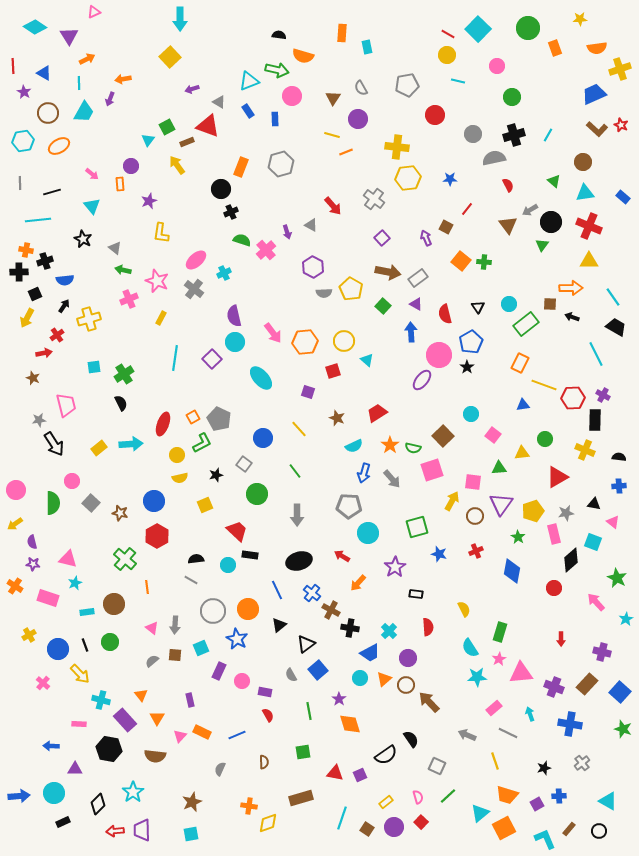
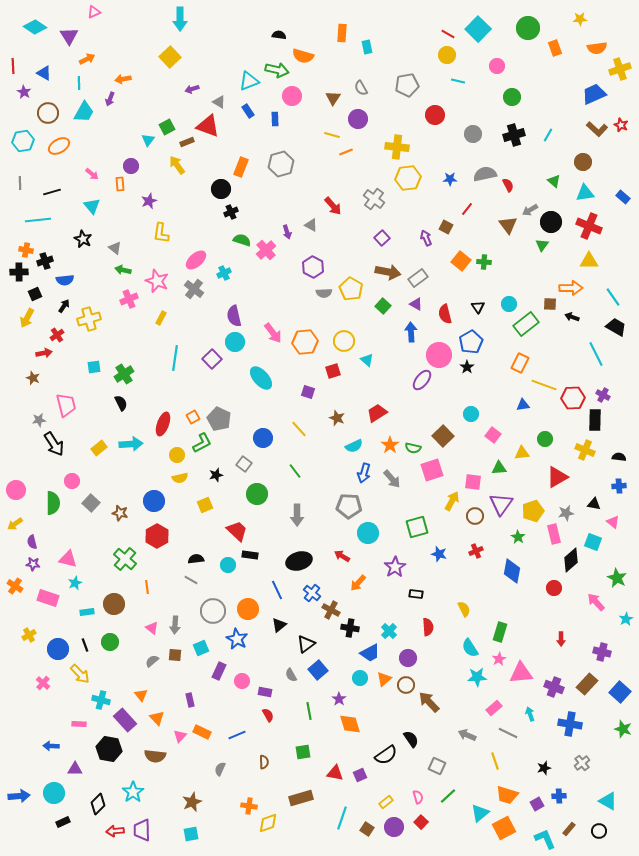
gray semicircle at (494, 158): moved 9 px left, 16 px down
orange triangle at (157, 718): rotated 14 degrees counterclockwise
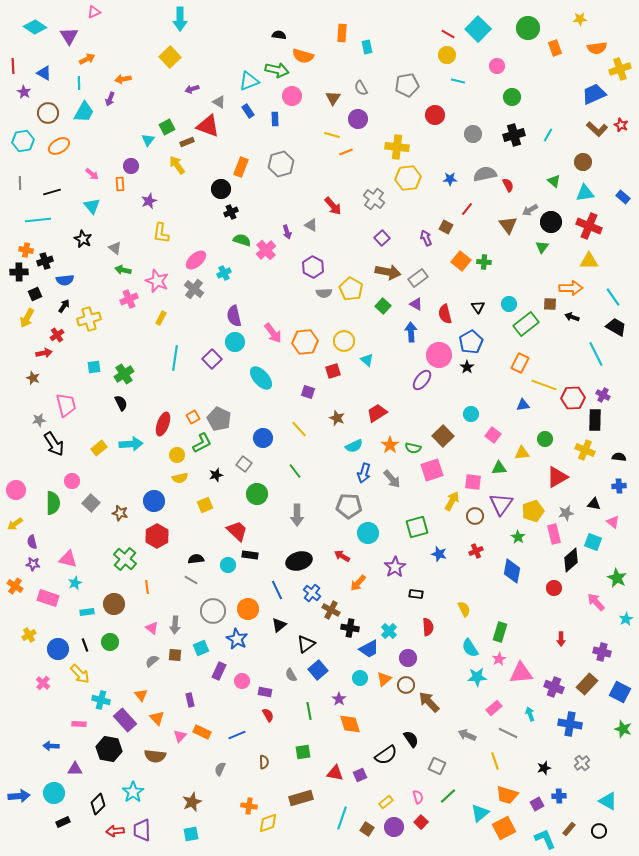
green triangle at (542, 245): moved 2 px down
blue trapezoid at (370, 653): moved 1 px left, 4 px up
blue square at (620, 692): rotated 15 degrees counterclockwise
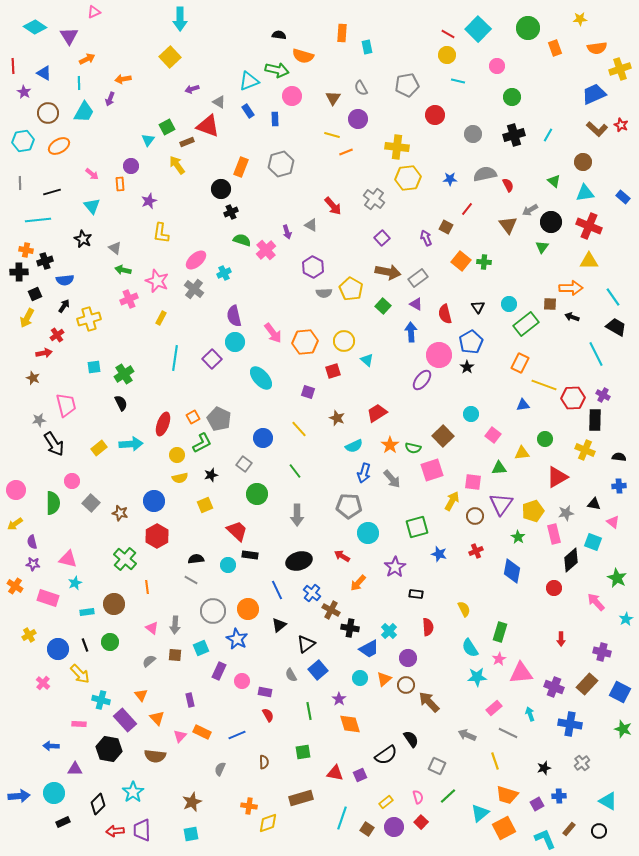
black star at (216, 475): moved 5 px left
gray semicircle at (152, 661): moved 3 px left
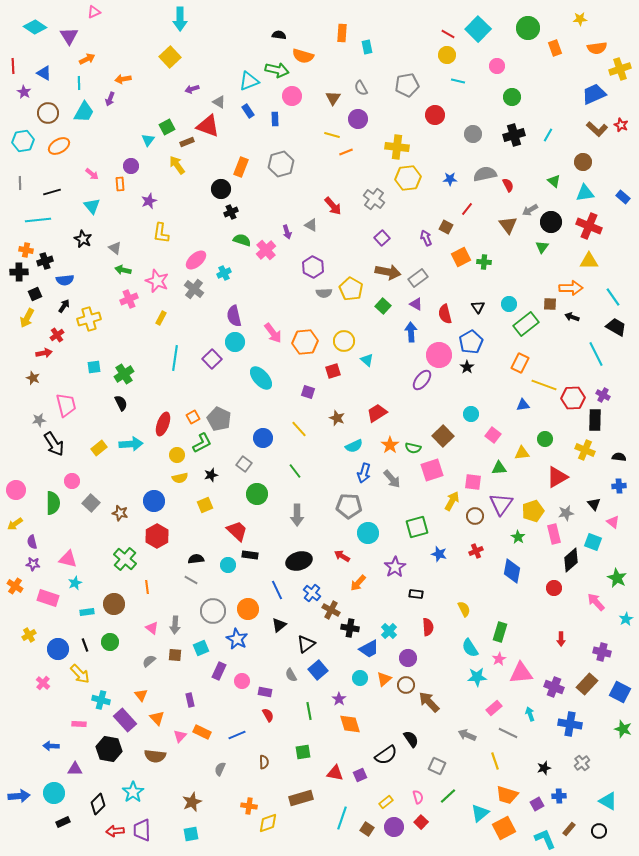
orange square at (461, 261): moved 4 px up; rotated 24 degrees clockwise
black triangle at (594, 504): rotated 40 degrees clockwise
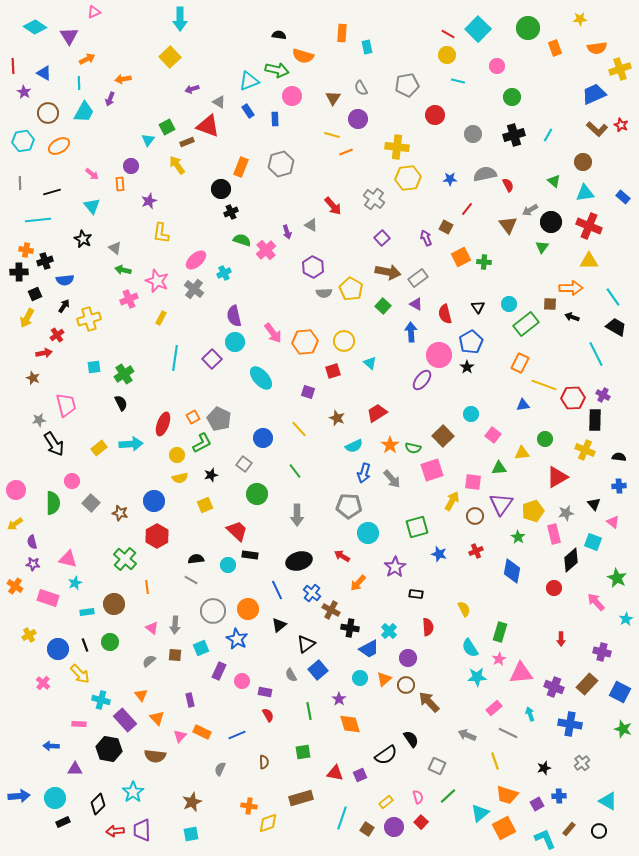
cyan triangle at (367, 360): moved 3 px right, 3 px down
cyan circle at (54, 793): moved 1 px right, 5 px down
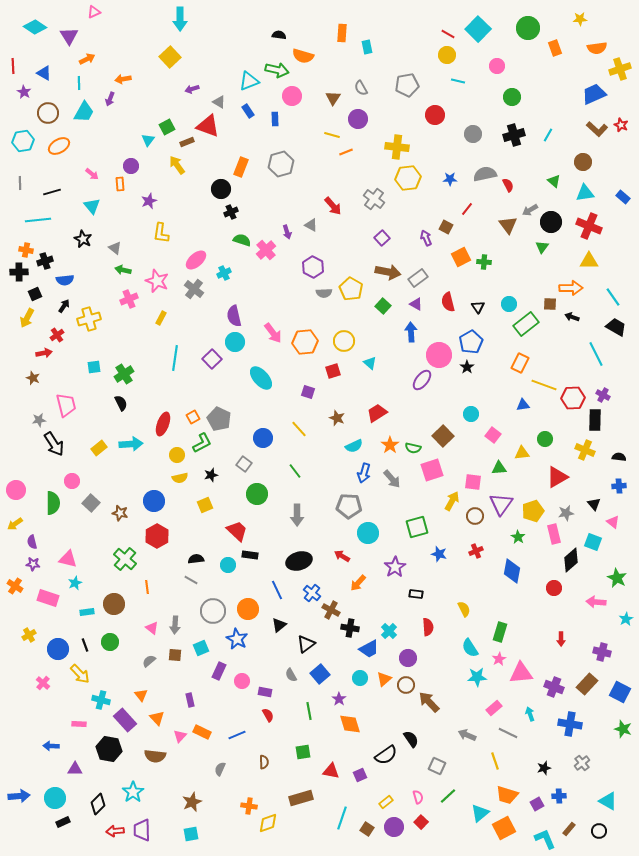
red semicircle at (445, 314): moved 3 px right, 12 px up
pink arrow at (596, 602): rotated 42 degrees counterclockwise
blue square at (318, 670): moved 2 px right, 4 px down
red triangle at (335, 773): moved 4 px left, 2 px up
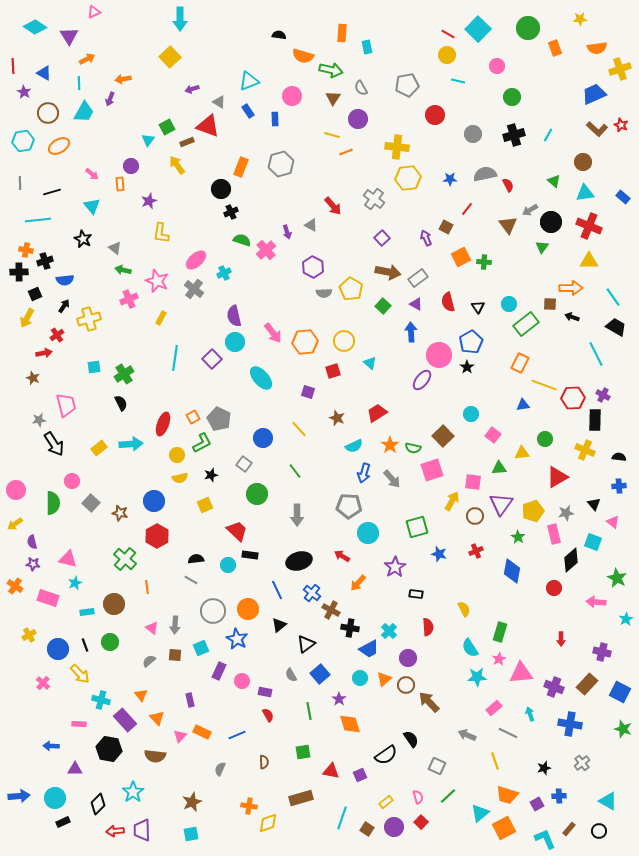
green arrow at (277, 70): moved 54 px right
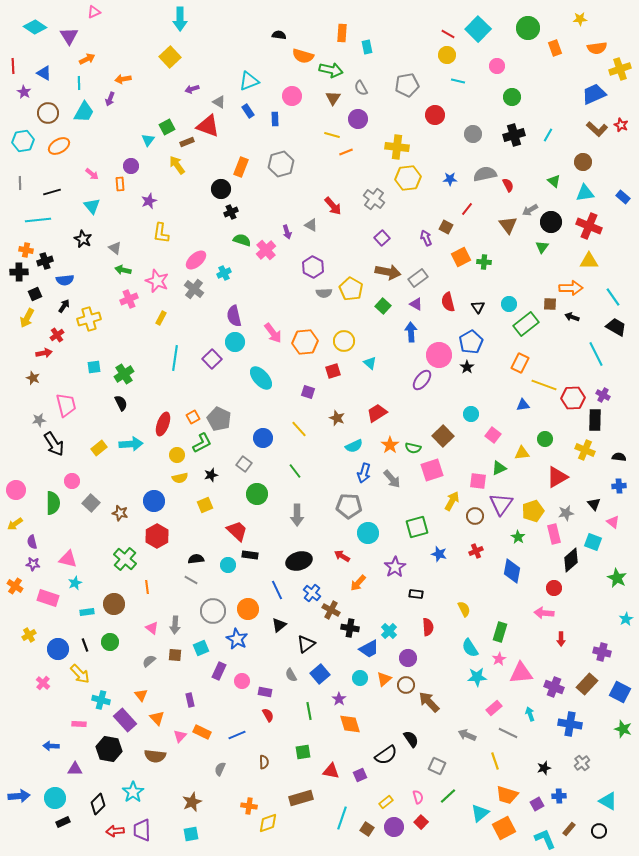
green triangle at (499, 468): rotated 21 degrees counterclockwise
pink square at (473, 482): moved 5 px right, 1 px up
pink arrow at (596, 602): moved 52 px left, 11 px down
